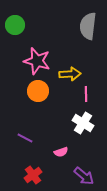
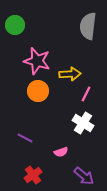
pink line: rotated 28 degrees clockwise
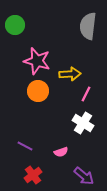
purple line: moved 8 px down
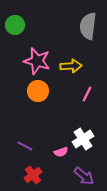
yellow arrow: moved 1 px right, 8 px up
pink line: moved 1 px right
white cross: moved 16 px down; rotated 25 degrees clockwise
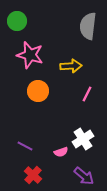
green circle: moved 2 px right, 4 px up
pink star: moved 7 px left, 6 px up
red cross: rotated 12 degrees counterclockwise
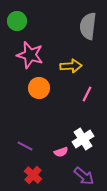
orange circle: moved 1 px right, 3 px up
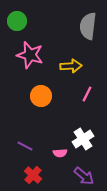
orange circle: moved 2 px right, 8 px down
pink semicircle: moved 1 px left, 1 px down; rotated 16 degrees clockwise
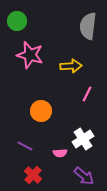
orange circle: moved 15 px down
